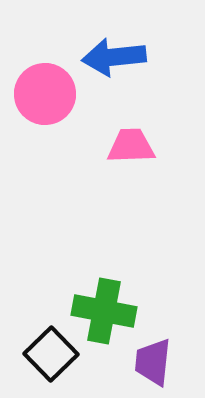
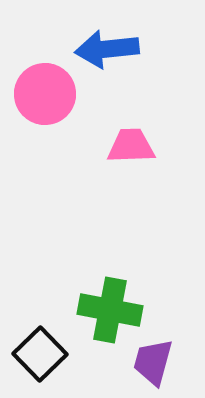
blue arrow: moved 7 px left, 8 px up
green cross: moved 6 px right, 1 px up
black square: moved 11 px left
purple trapezoid: rotated 9 degrees clockwise
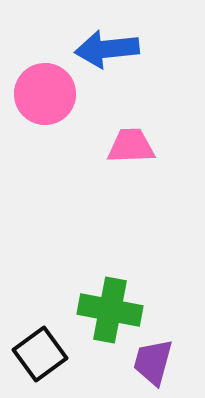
black square: rotated 8 degrees clockwise
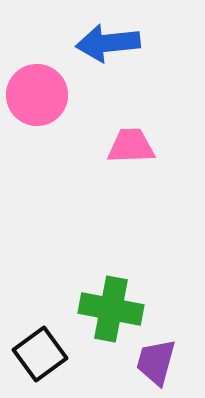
blue arrow: moved 1 px right, 6 px up
pink circle: moved 8 px left, 1 px down
green cross: moved 1 px right, 1 px up
purple trapezoid: moved 3 px right
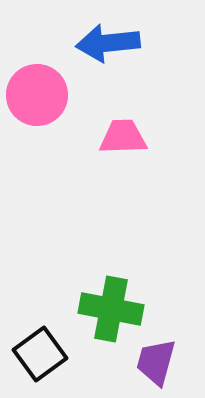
pink trapezoid: moved 8 px left, 9 px up
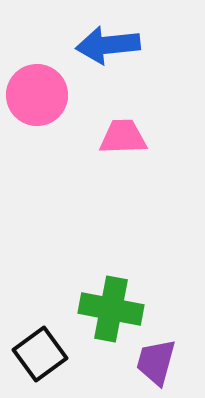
blue arrow: moved 2 px down
